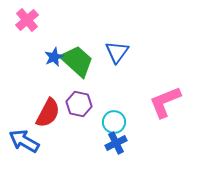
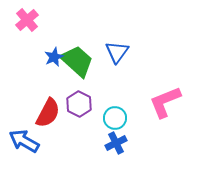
purple hexagon: rotated 15 degrees clockwise
cyan circle: moved 1 px right, 4 px up
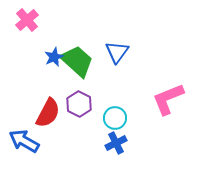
pink L-shape: moved 3 px right, 3 px up
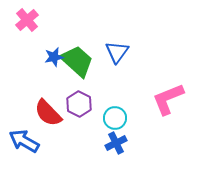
blue star: rotated 12 degrees clockwise
red semicircle: rotated 108 degrees clockwise
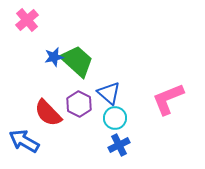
blue triangle: moved 8 px left, 41 px down; rotated 25 degrees counterclockwise
blue cross: moved 3 px right, 2 px down
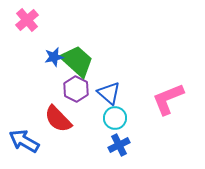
purple hexagon: moved 3 px left, 15 px up
red semicircle: moved 10 px right, 6 px down
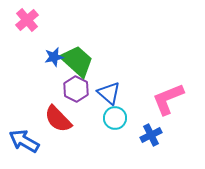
blue cross: moved 32 px right, 10 px up
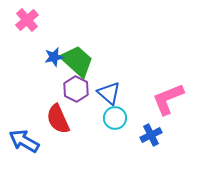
red semicircle: rotated 20 degrees clockwise
